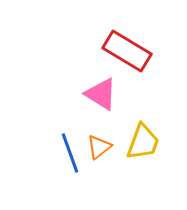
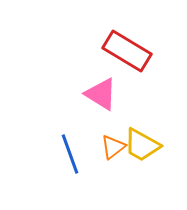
yellow trapezoid: moved 1 px left, 3 px down; rotated 99 degrees clockwise
orange triangle: moved 14 px right
blue line: moved 1 px down
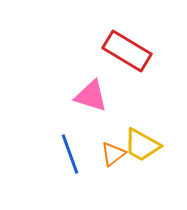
pink triangle: moved 10 px left, 2 px down; rotated 15 degrees counterclockwise
orange triangle: moved 7 px down
